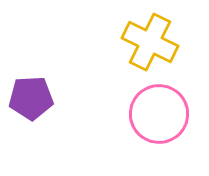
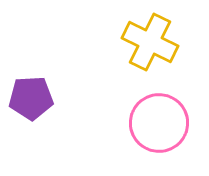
pink circle: moved 9 px down
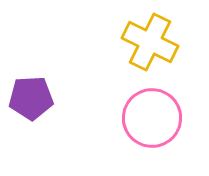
pink circle: moved 7 px left, 5 px up
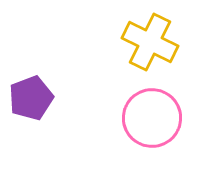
purple pentagon: rotated 18 degrees counterclockwise
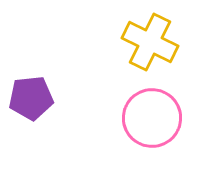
purple pentagon: rotated 15 degrees clockwise
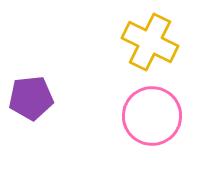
pink circle: moved 2 px up
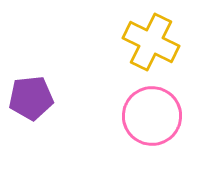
yellow cross: moved 1 px right
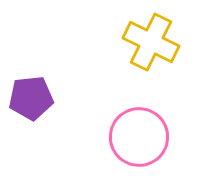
pink circle: moved 13 px left, 21 px down
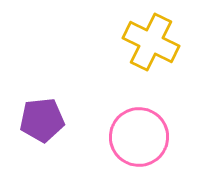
purple pentagon: moved 11 px right, 22 px down
